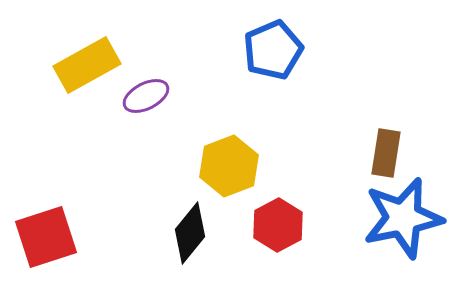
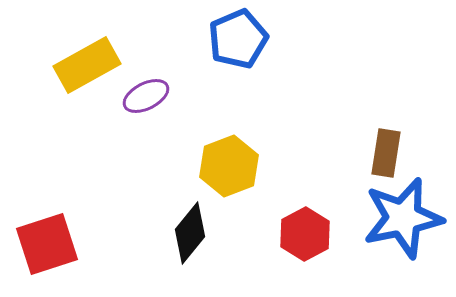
blue pentagon: moved 35 px left, 11 px up
red hexagon: moved 27 px right, 9 px down
red square: moved 1 px right, 7 px down
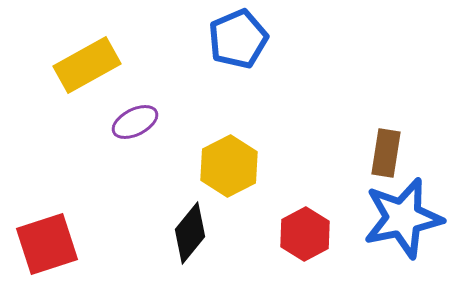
purple ellipse: moved 11 px left, 26 px down
yellow hexagon: rotated 6 degrees counterclockwise
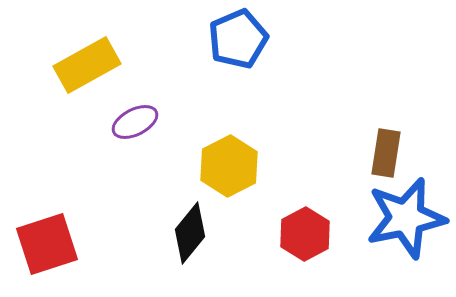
blue star: moved 3 px right
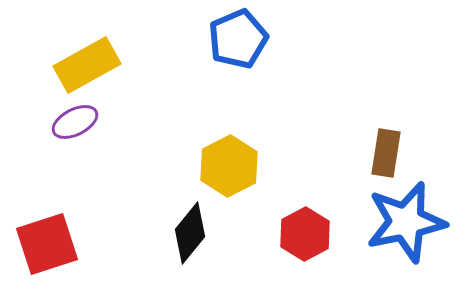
purple ellipse: moved 60 px left
blue star: moved 4 px down
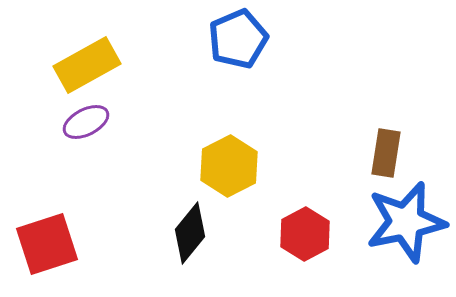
purple ellipse: moved 11 px right
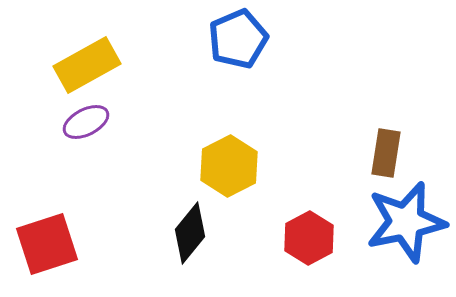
red hexagon: moved 4 px right, 4 px down
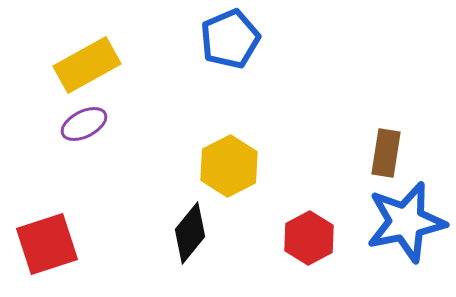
blue pentagon: moved 8 px left
purple ellipse: moved 2 px left, 2 px down
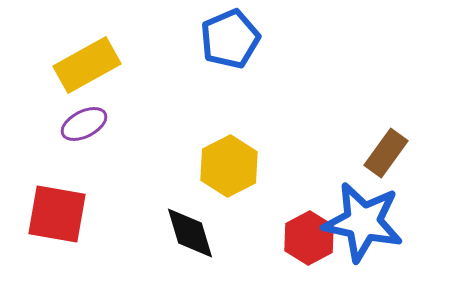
brown rectangle: rotated 27 degrees clockwise
blue star: moved 43 px left; rotated 24 degrees clockwise
black diamond: rotated 56 degrees counterclockwise
red square: moved 10 px right, 30 px up; rotated 28 degrees clockwise
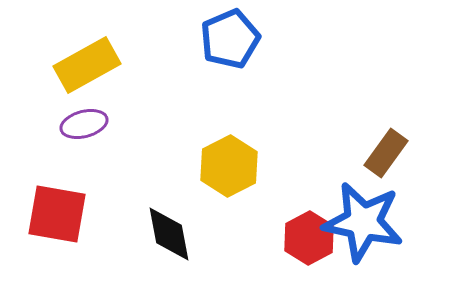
purple ellipse: rotated 12 degrees clockwise
black diamond: moved 21 px left, 1 px down; rotated 6 degrees clockwise
